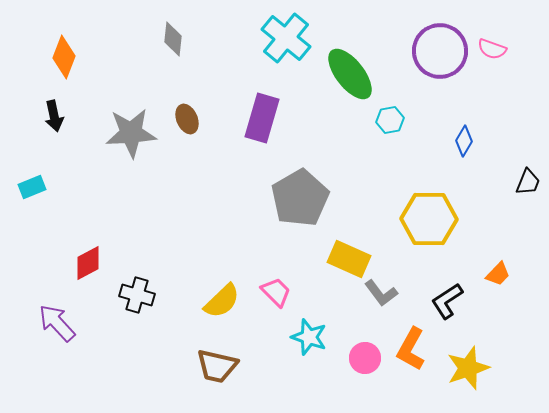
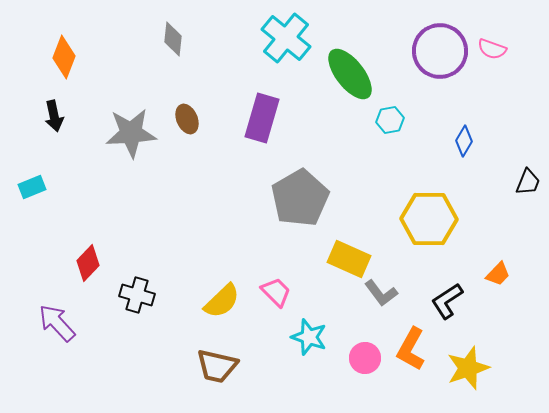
red diamond: rotated 18 degrees counterclockwise
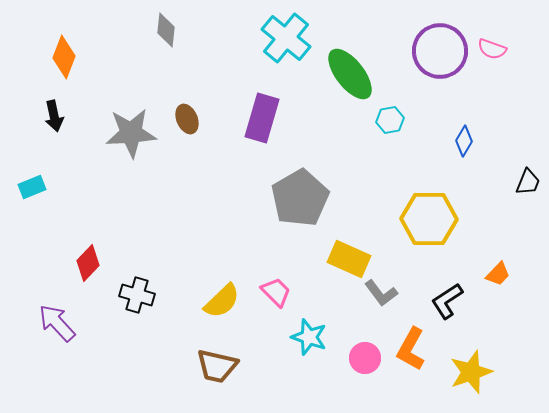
gray diamond: moved 7 px left, 9 px up
yellow star: moved 3 px right, 4 px down
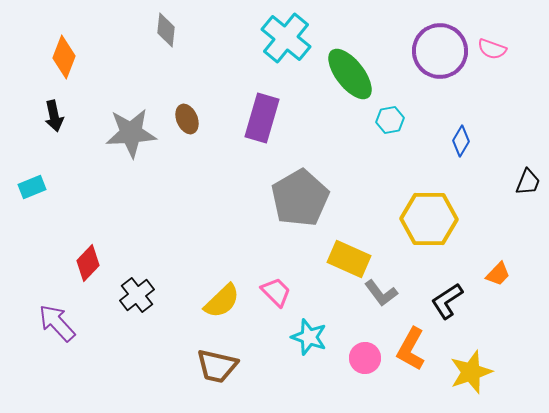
blue diamond: moved 3 px left
black cross: rotated 36 degrees clockwise
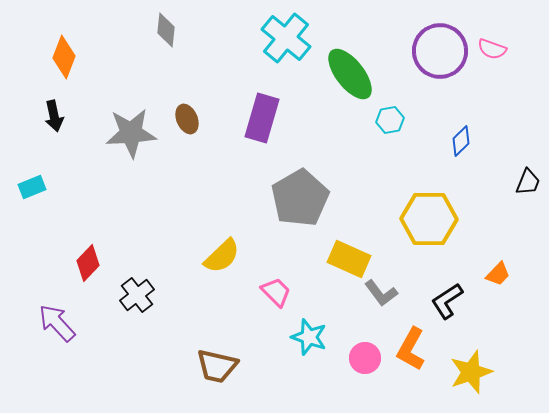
blue diamond: rotated 16 degrees clockwise
yellow semicircle: moved 45 px up
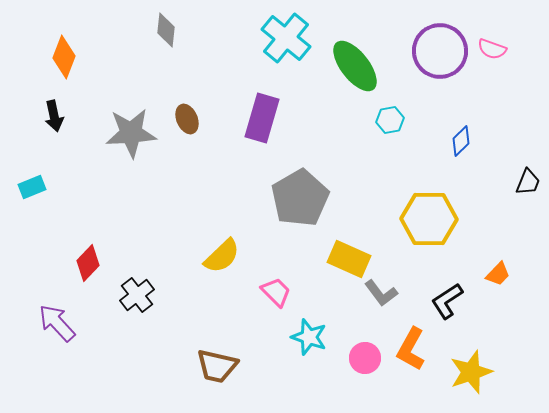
green ellipse: moved 5 px right, 8 px up
